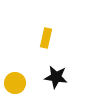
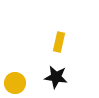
yellow rectangle: moved 13 px right, 4 px down
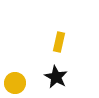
black star: rotated 20 degrees clockwise
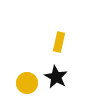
yellow circle: moved 12 px right
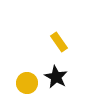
yellow rectangle: rotated 48 degrees counterclockwise
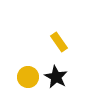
yellow circle: moved 1 px right, 6 px up
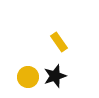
black star: moved 1 px left, 1 px up; rotated 25 degrees clockwise
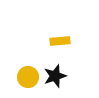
yellow rectangle: moved 1 px right, 1 px up; rotated 60 degrees counterclockwise
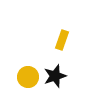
yellow rectangle: moved 2 px right, 1 px up; rotated 66 degrees counterclockwise
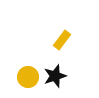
yellow rectangle: rotated 18 degrees clockwise
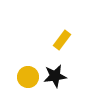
black star: rotated 10 degrees clockwise
